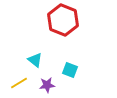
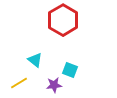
red hexagon: rotated 8 degrees clockwise
purple star: moved 7 px right
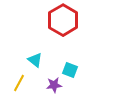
yellow line: rotated 30 degrees counterclockwise
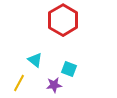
cyan square: moved 1 px left, 1 px up
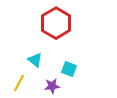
red hexagon: moved 7 px left, 3 px down
purple star: moved 2 px left, 1 px down
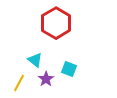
purple star: moved 6 px left, 7 px up; rotated 28 degrees counterclockwise
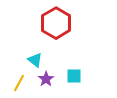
cyan square: moved 5 px right, 7 px down; rotated 21 degrees counterclockwise
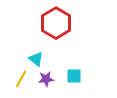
cyan triangle: moved 1 px right, 1 px up
purple star: rotated 28 degrees clockwise
yellow line: moved 2 px right, 4 px up
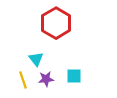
cyan triangle: rotated 14 degrees clockwise
yellow line: moved 2 px right, 1 px down; rotated 48 degrees counterclockwise
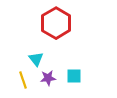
purple star: moved 2 px right, 1 px up
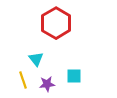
purple star: moved 1 px left, 6 px down
